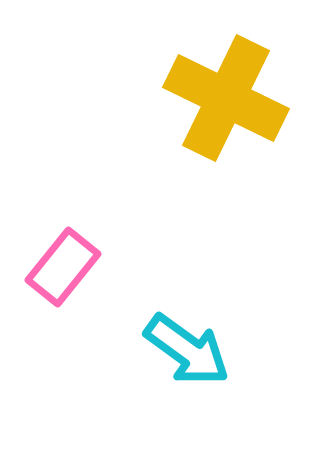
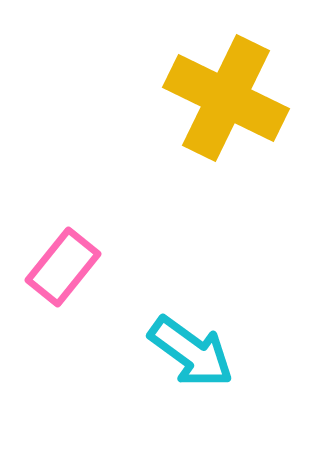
cyan arrow: moved 4 px right, 2 px down
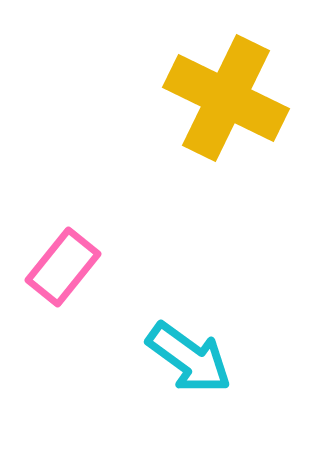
cyan arrow: moved 2 px left, 6 px down
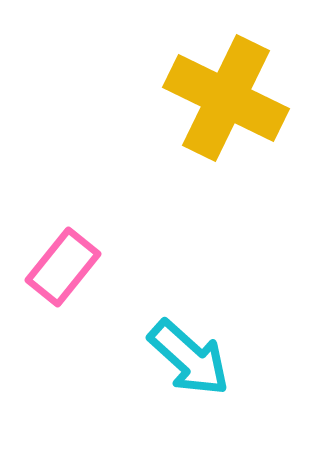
cyan arrow: rotated 6 degrees clockwise
